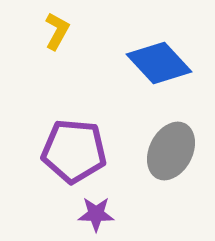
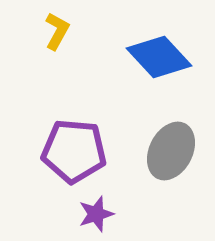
blue diamond: moved 6 px up
purple star: rotated 18 degrees counterclockwise
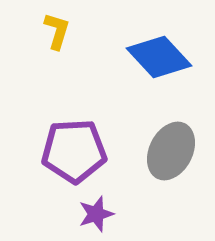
yellow L-shape: rotated 12 degrees counterclockwise
purple pentagon: rotated 8 degrees counterclockwise
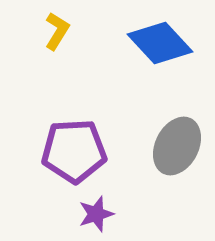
yellow L-shape: rotated 15 degrees clockwise
blue diamond: moved 1 px right, 14 px up
gray ellipse: moved 6 px right, 5 px up
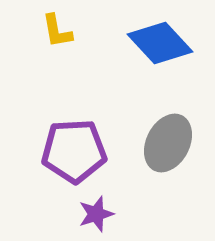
yellow L-shape: rotated 138 degrees clockwise
gray ellipse: moved 9 px left, 3 px up
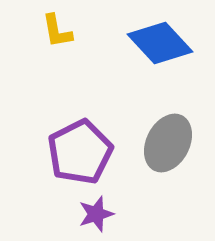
purple pentagon: moved 6 px right, 1 px down; rotated 24 degrees counterclockwise
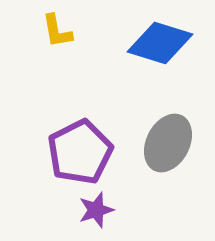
blue diamond: rotated 30 degrees counterclockwise
purple star: moved 4 px up
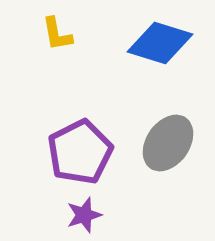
yellow L-shape: moved 3 px down
gray ellipse: rotated 8 degrees clockwise
purple star: moved 12 px left, 5 px down
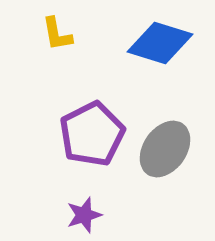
gray ellipse: moved 3 px left, 6 px down
purple pentagon: moved 12 px right, 18 px up
